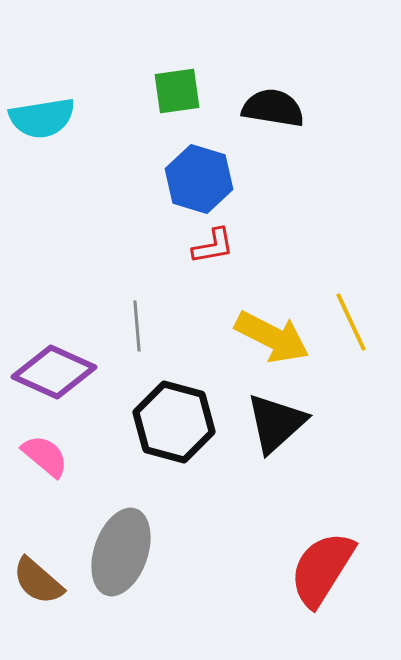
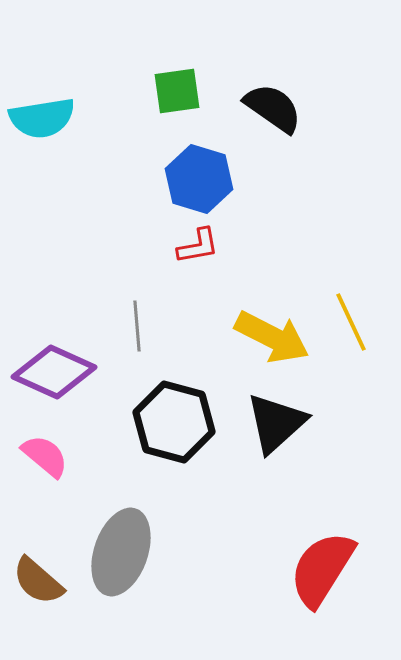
black semicircle: rotated 26 degrees clockwise
red L-shape: moved 15 px left
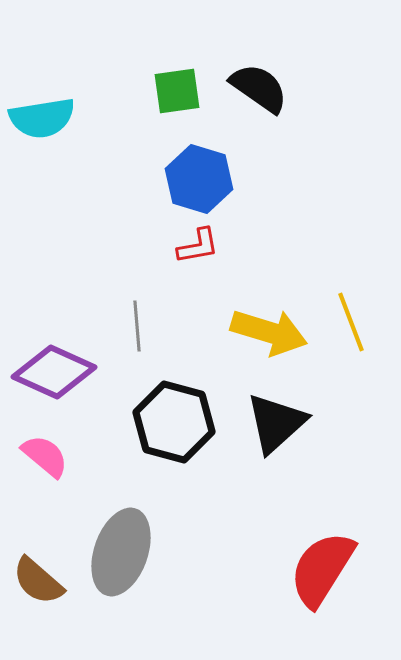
black semicircle: moved 14 px left, 20 px up
yellow line: rotated 4 degrees clockwise
yellow arrow: moved 3 px left, 5 px up; rotated 10 degrees counterclockwise
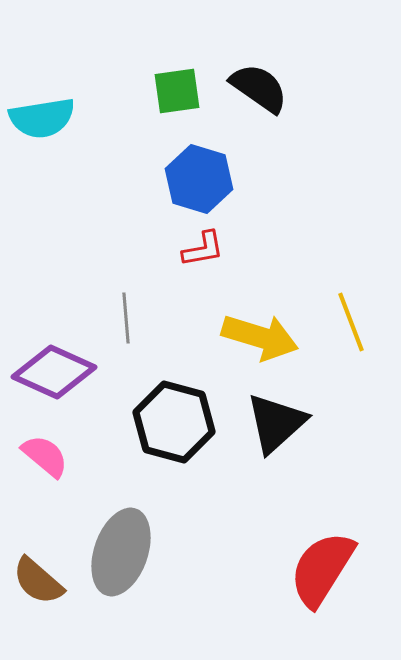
red L-shape: moved 5 px right, 3 px down
gray line: moved 11 px left, 8 px up
yellow arrow: moved 9 px left, 5 px down
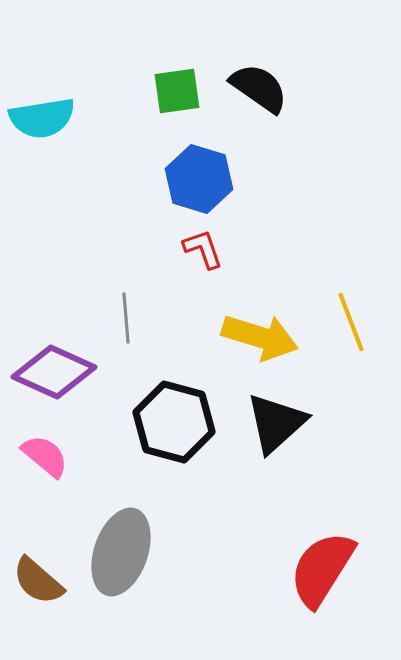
red L-shape: rotated 99 degrees counterclockwise
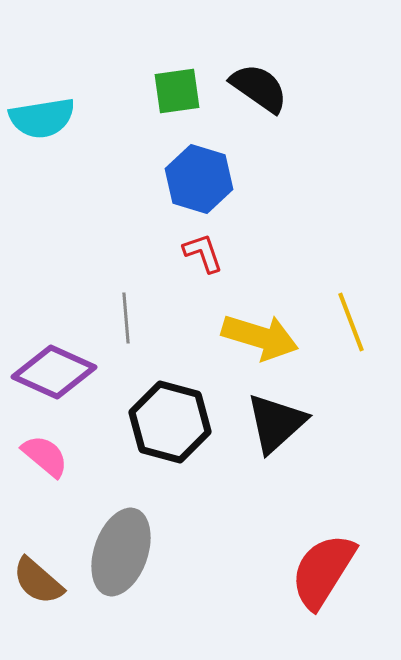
red L-shape: moved 4 px down
black hexagon: moved 4 px left
red semicircle: moved 1 px right, 2 px down
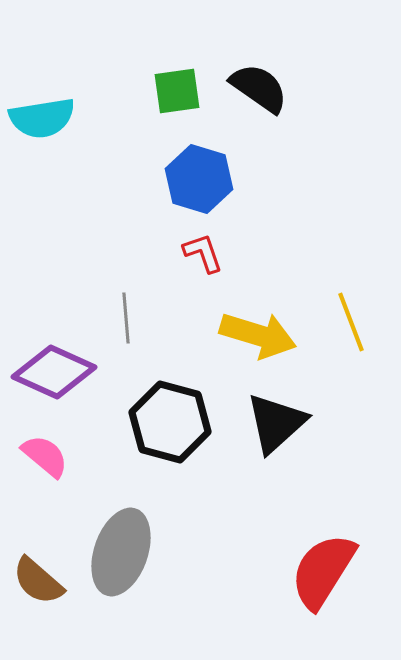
yellow arrow: moved 2 px left, 2 px up
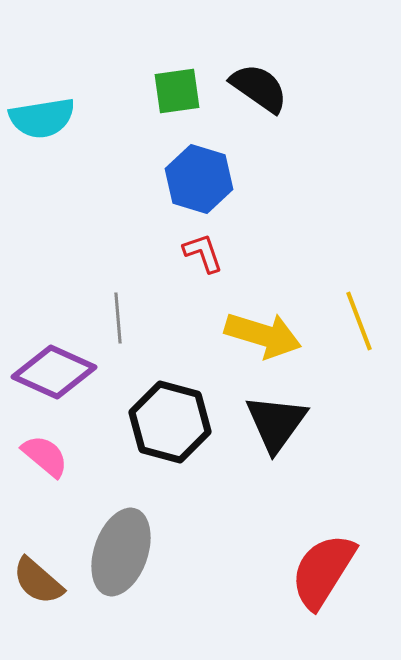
gray line: moved 8 px left
yellow line: moved 8 px right, 1 px up
yellow arrow: moved 5 px right
black triangle: rotated 12 degrees counterclockwise
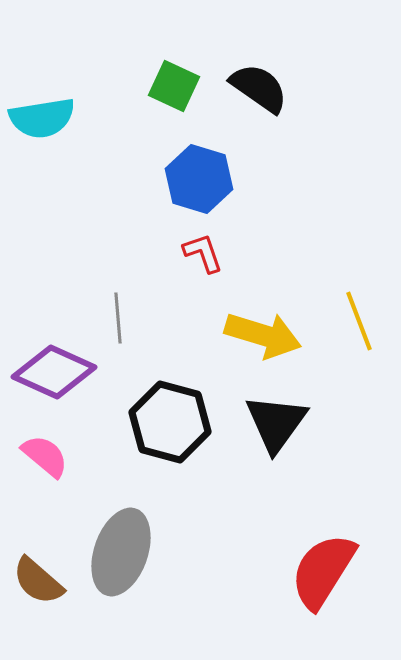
green square: moved 3 px left, 5 px up; rotated 33 degrees clockwise
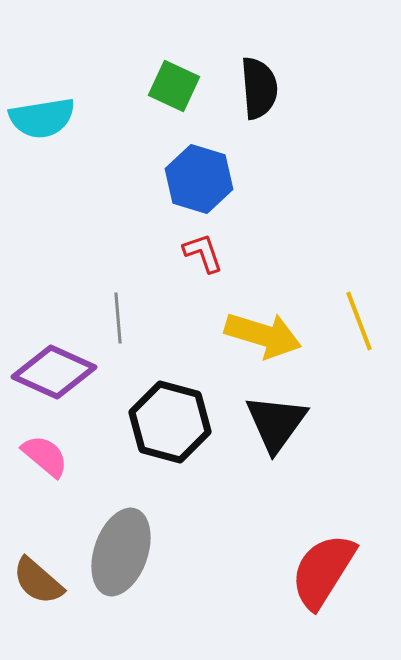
black semicircle: rotated 50 degrees clockwise
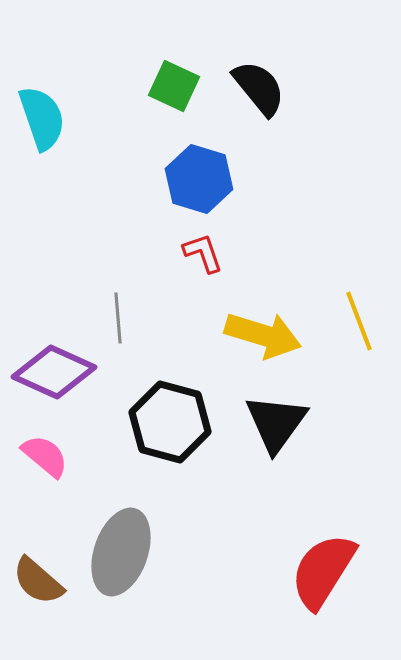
black semicircle: rotated 34 degrees counterclockwise
cyan semicircle: rotated 100 degrees counterclockwise
